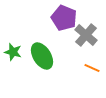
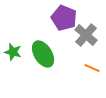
green ellipse: moved 1 px right, 2 px up
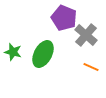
green ellipse: rotated 60 degrees clockwise
orange line: moved 1 px left, 1 px up
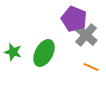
purple pentagon: moved 10 px right, 1 px down
green ellipse: moved 1 px right, 1 px up
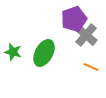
purple pentagon: rotated 30 degrees clockwise
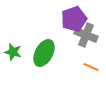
gray cross: rotated 20 degrees counterclockwise
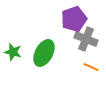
gray cross: moved 4 px down
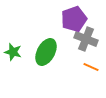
green ellipse: moved 2 px right, 1 px up
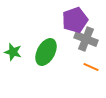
purple pentagon: moved 1 px right, 1 px down
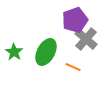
gray cross: rotated 20 degrees clockwise
green star: moved 1 px right; rotated 18 degrees clockwise
orange line: moved 18 px left
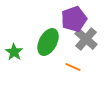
purple pentagon: moved 1 px left, 1 px up
green ellipse: moved 2 px right, 10 px up
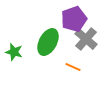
green star: rotated 18 degrees counterclockwise
